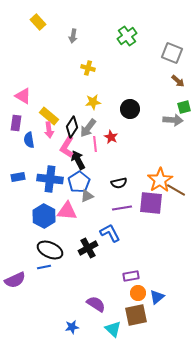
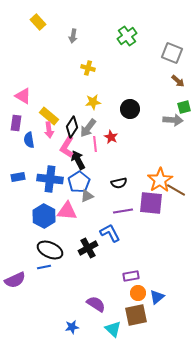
purple line at (122, 208): moved 1 px right, 3 px down
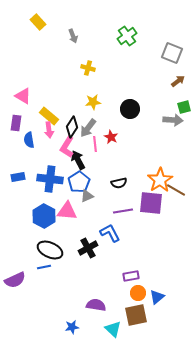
gray arrow at (73, 36): rotated 32 degrees counterclockwise
brown arrow at (178, 81): rotated 80 degrees counterclockwise
purple semicircle at (96, 304): moved 1 px down; rotated 24 degrees counterclockwise
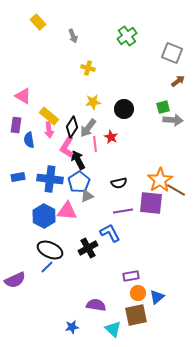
green square at (184, 107): moved 21 px left
black circle at (130, 109): moved 6 px left
purple rectangle at (16, 123): moved 2 px down
blue line at (44, 267): moved 3 px right; rotated 32 degrees counterclockwise
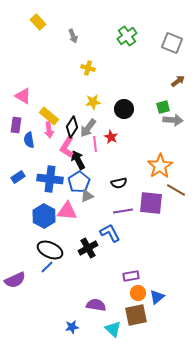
gray square at (172, 53): moved 10 px up
blue rectangle at (18, 177): rotated 24 degrees counterclockwise
orange star at (160, 180): moved 14 px up
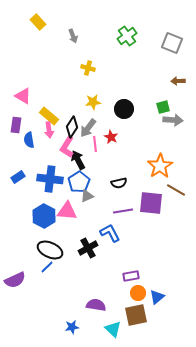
brown arrow at (178, 81): rotated 144 degrees counterclockwise
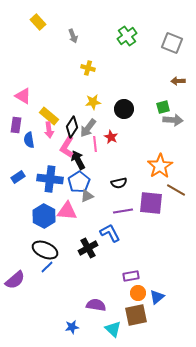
black ellipse at (50, 250): moved 5 px left
purple semicircle at (15, 280): rotated 15 degrees counterclockwise
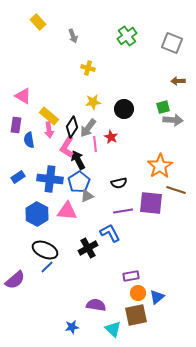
brown line at (176, 190): rotated 12 degrees counterclockwise
blue hexagon at (44, 216): moved 7 px left, 2 px up
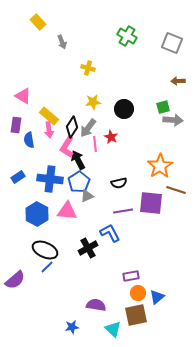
gray arrow at (73, 36): moved 11 px left, 6 px down
green cross at (127, 36): rotated 24 degrees counterclockwise
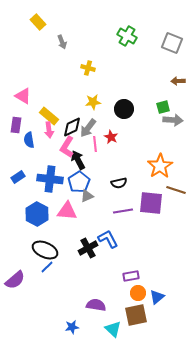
black diamond at (72, 127): rotated 30 degrees clockwise
blue L-shape at (110, 233): moved 2 px left, 6 px down
